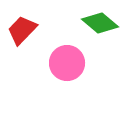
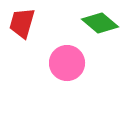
red trapezoid: moved 7 px up; rotated 28 degrees counterclockwise
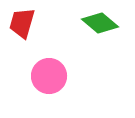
pink circle: moved 18 px left, 13 px down
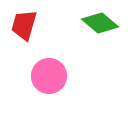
red trapezoid: moved 2 px right, 2 px down
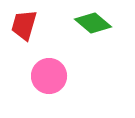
green diamond: moved 7 px left
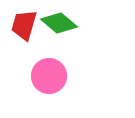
green diamond: moved 34 px left
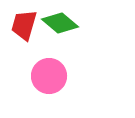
green diamond: moved 1 px right
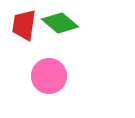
red trapezoid: rotated 8 degrees counterclockwise
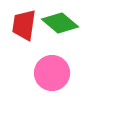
pink circle: moved 3 px right, 3 px up
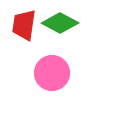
green diamond: rotated 12 degrees counterclockwise
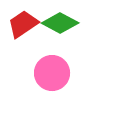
red trapezoid: moved 1 px left, 1 px up; rotated 48 degrees clockwise
